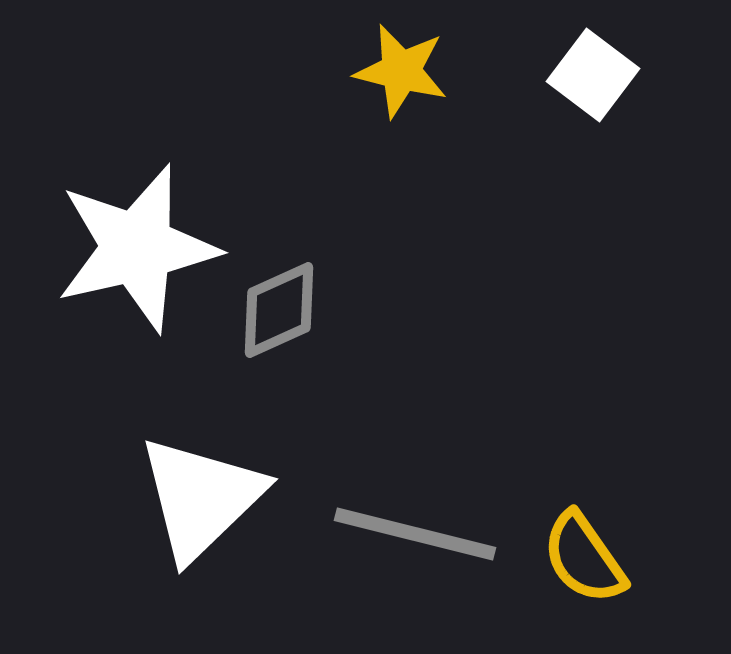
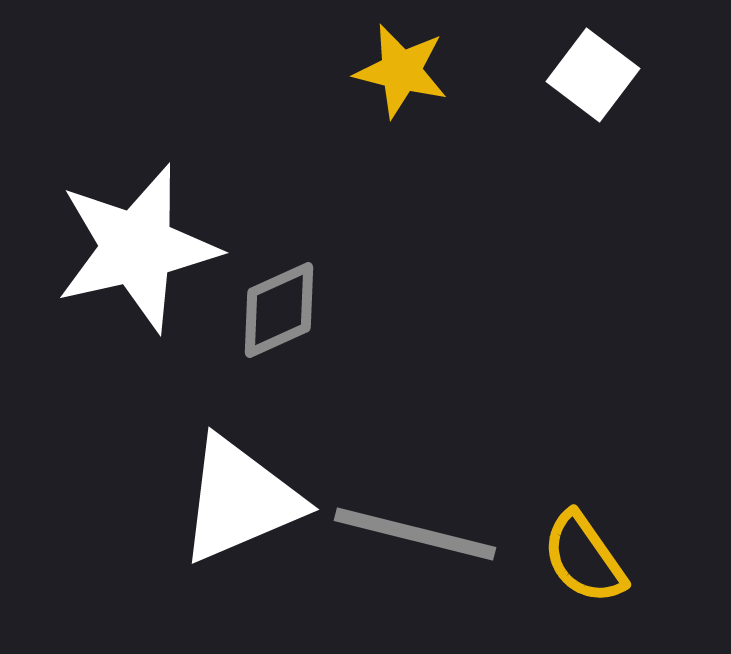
white triangle: moved 39 px right, 2 px down; rotated 21 degrees clockwise
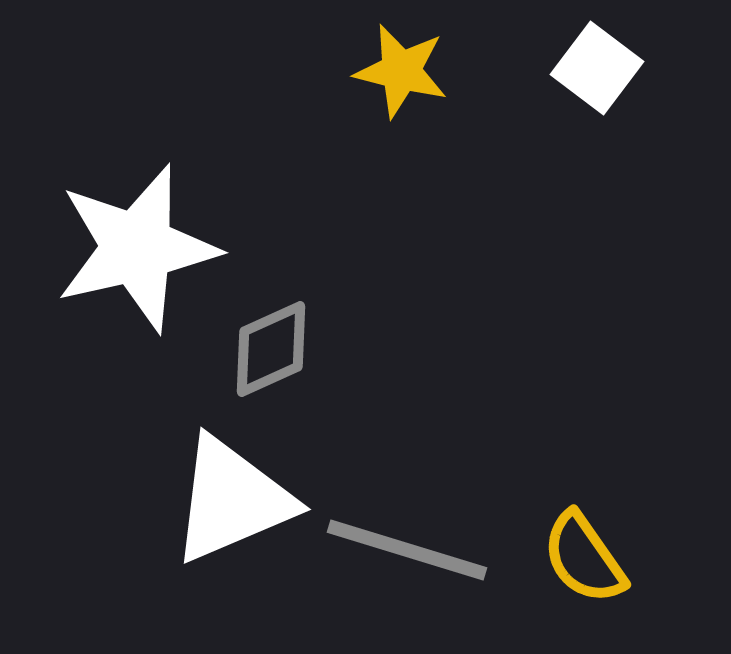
white square: moved 4 px right, 7 px up
gray diamond: moved 8 px left, 39 px down
white triangle: moved 8 px left
gray line: moved 8 px left, 16 px down; rotated 3 degrees clockwise
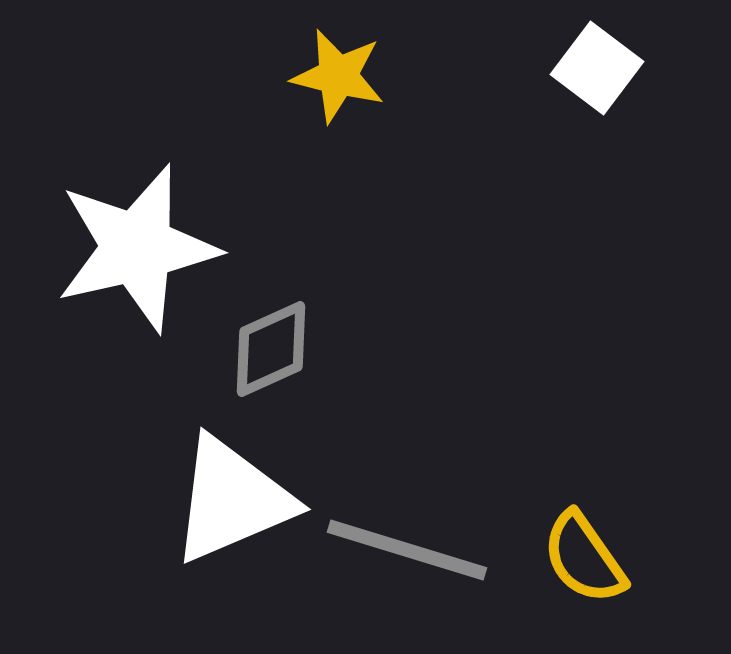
yellow star: moved 63 px left, 5 px down
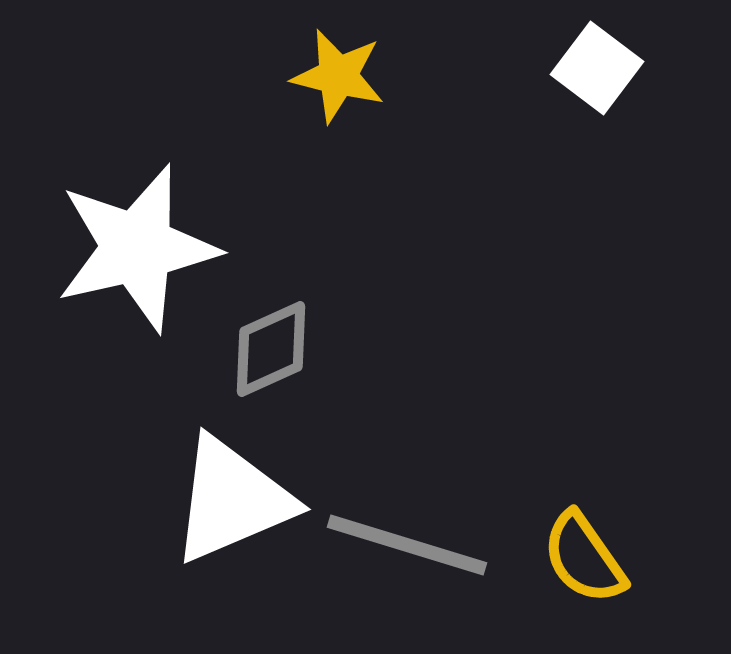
gray line: moved 5 px up
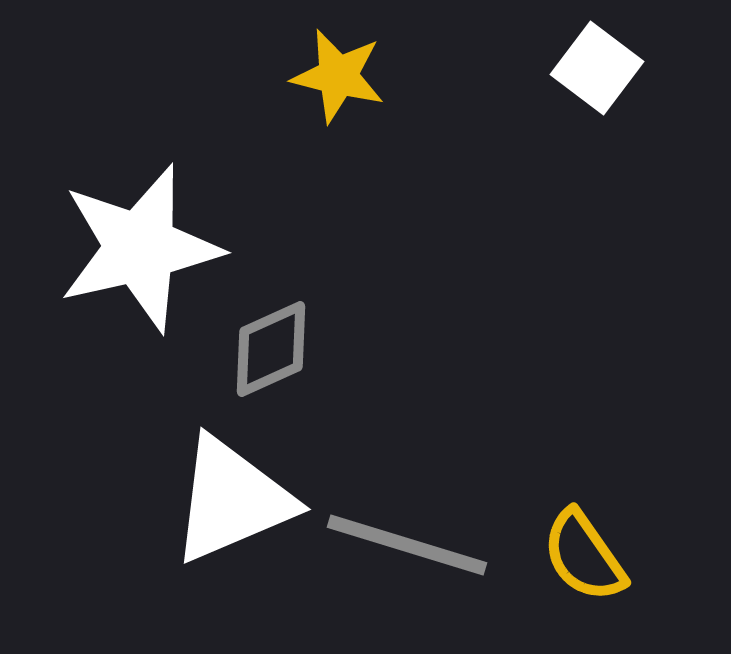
white star: moved 3 px right
yellow semicircle: moved 2 px up
